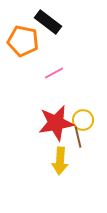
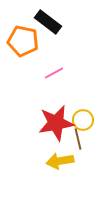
brown line: moved 2 px down
yellow arrow: rotated 76 degrees clockwise
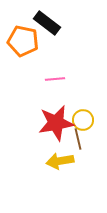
black rectangle: moved 1 px left, 1 px down
pink line: moved 1 px right, 6 px down; rotated 24 degrees clockwise
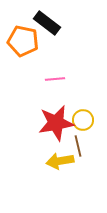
brown line: moved 7 px down
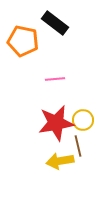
black rectangle: moved 8 px right
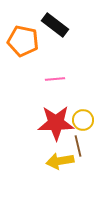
black rectangle: moved 2 px down
red star: rotated 9 degrees clockwise
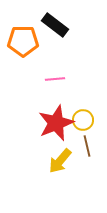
orange pentagon: rotated 12 degrees counterclockwise
red star: rotated 21 degrees counterclockwise
brown line: moved 9 px right
yellow arrow: rotated 40 degrees counterclockwise
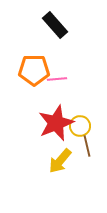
black rectangle: rotated 12 degrees clockwise
orange pentagon: moved 11 px right, 29 px down
pink line: moved 2 px right
yellow circle: moved 3 px left, 6 px down
